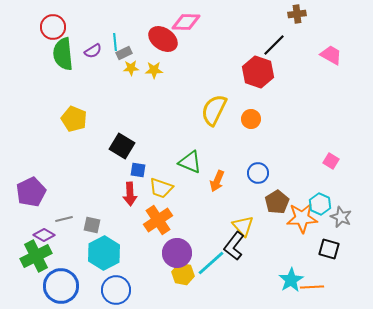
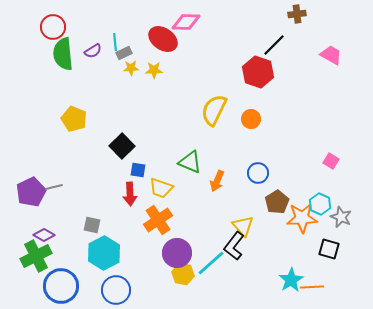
black square at (122, 146): rotated 15 degrees clockwise
gray line at (64, 219): moved 10 px left, 32 px up
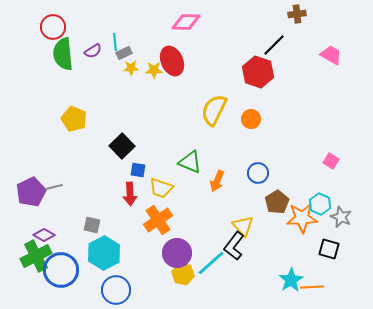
red ellipse at (163, 39): moved 9 px right, 22 px down; rotated 32 degrees clockwise
blue circle at (61, 286): moved 16 px up
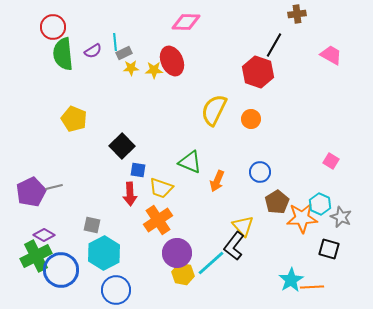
black line at (274, 45): rotated 15 degrees counterclockwise
blue circle at (258, 173): moved 2 px right, 1 px up
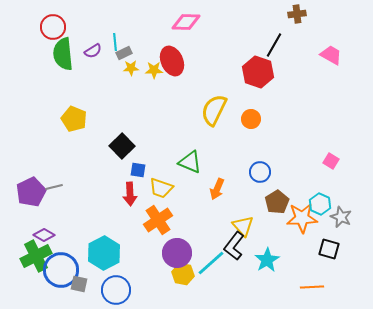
orange arrow at (217, 181): moved 8 px down
gray square at (92, 225): moved 13 px left, 59 px down
cyan star at (291, 280): moved 24 px left, 20 px up
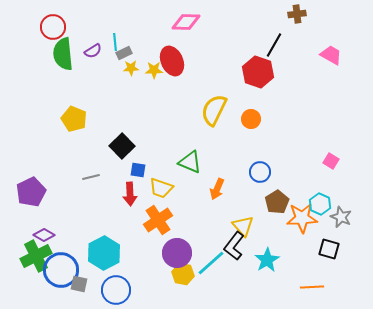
gray line at (54, 187): moved 37 px right, 10 px up
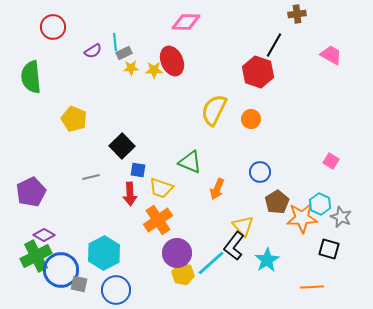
green semicircle at (63, 54): moved 32 px left, 23 px down
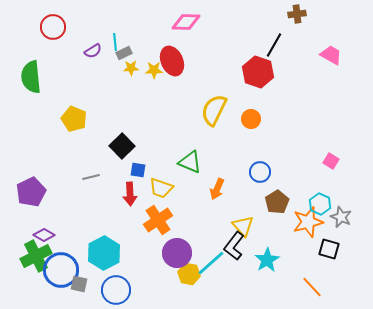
orange star at (302, 218): moved 6 px right, 4 px down; rotated 12 degrees counterclockwise
yellow hexagon at (183, 274): moved 6 px right
orange line at (312, 287): rotated 50 degrees clockwise
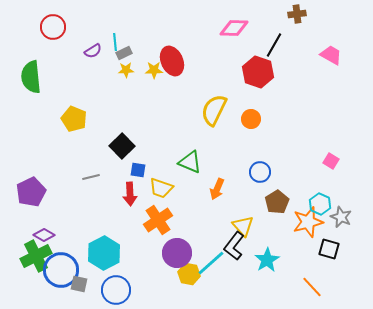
pink diamond at (186, 22): moved 48 px right, 6 px down
yellow star at (131, 68): moved 5 px left, 2 px down
